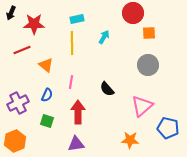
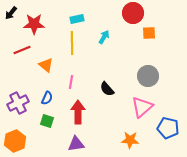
black arrow: rotated 16 degrees clockwise
gray circle: moved 11 px down
blue semicircle: moved 3 px down
pink triangle: moved 1 px down
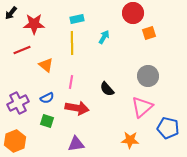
orange square: rotated 16 degrees counterclockwise
blue semicircle: rotated 40 degrees clockwise
red arrow: moved 1 px left, 4 px up; rotated 100 degrees clockwise
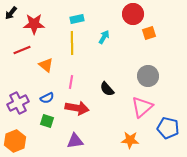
red circle: moved 1 px down
purple triangle: moved 1 px left, 3 px up
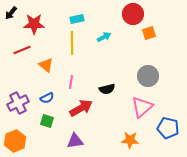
cyan arrow: rotated 32 degrees clockwise
black semicircle: rotated 63 degrees counterclockwise
red arrow: moved 4 px right; rotated 40 degrees counterclockwise
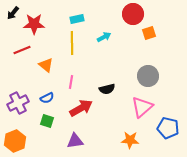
black arrow: moved 2 px right
